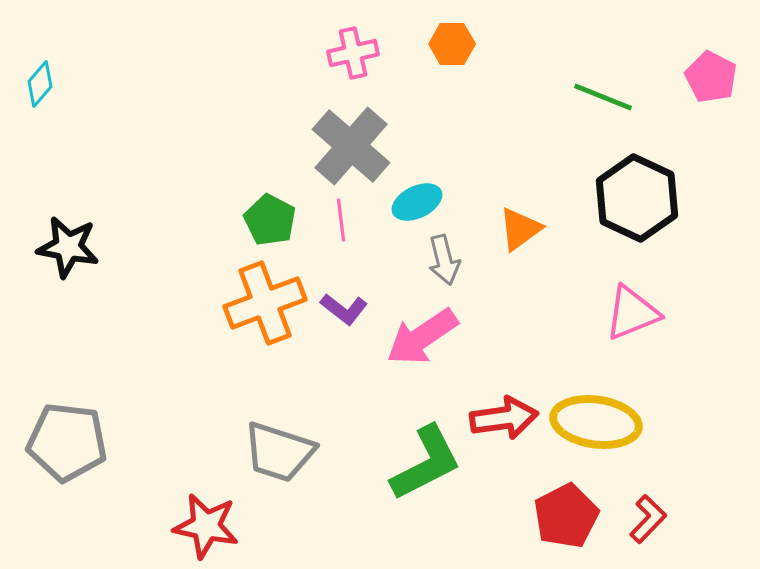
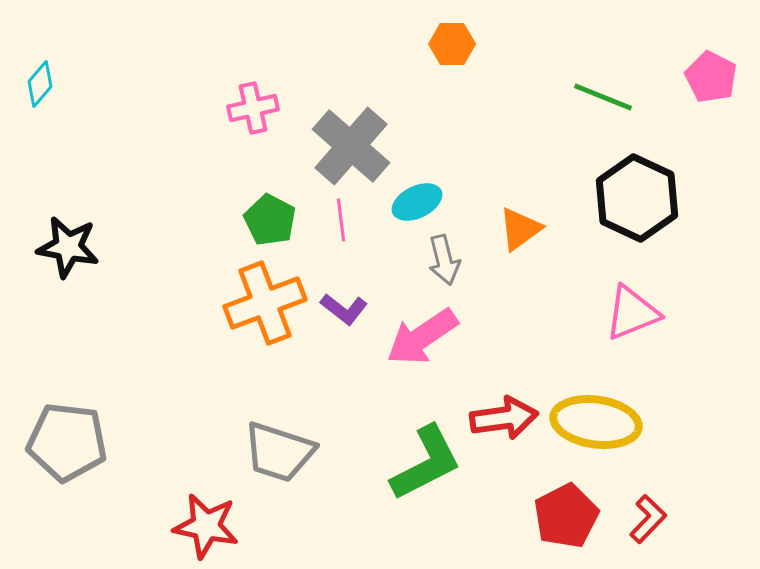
pink cross: moved 100 px left, 55 px down
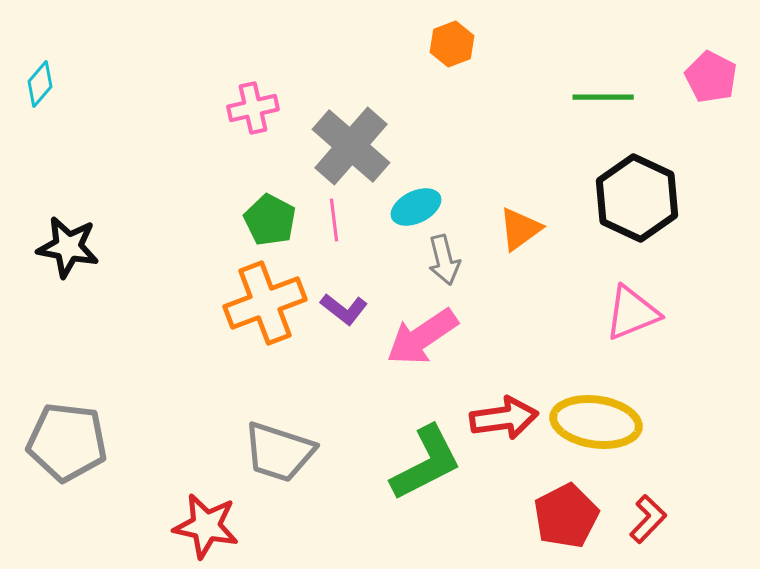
orange hexagon: rotated 21 degrees counterclockwise
green line: rotated 22 degrees counterclockwise
cyan ellipse: moved 1 px left, 5 px down
pink line: moved 7 px left
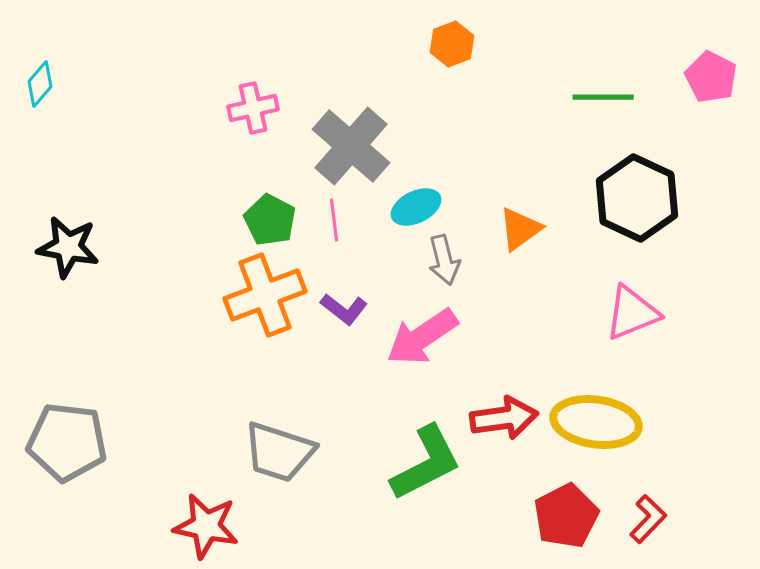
orange cross: moved 8 px up
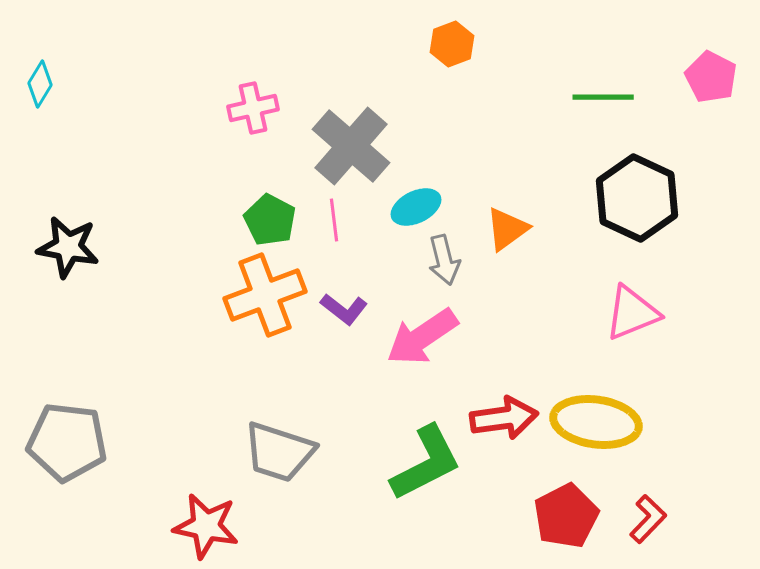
cyan diamond: rotated 9 degrees counterclockwise
orange triangle: moved 13 px left
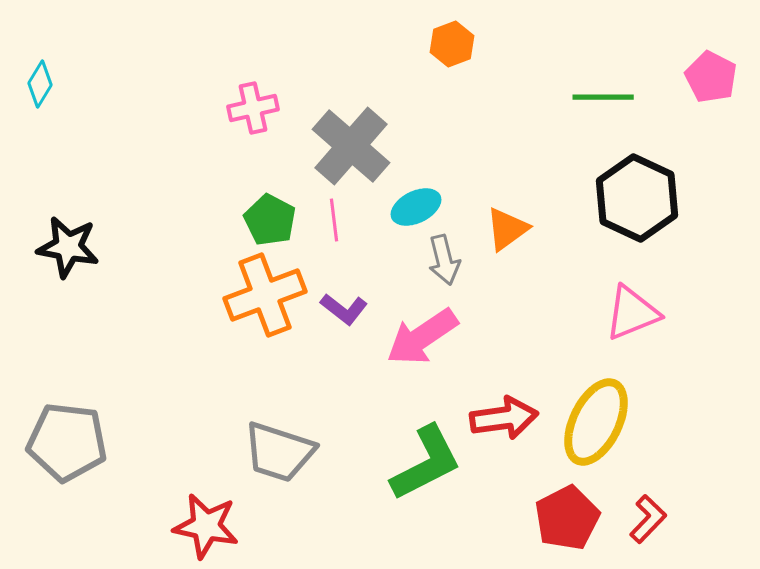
yellow ellipse: rotated 72 degrees counterclockwise
red pentagon: moved 1 px right, 2 px down
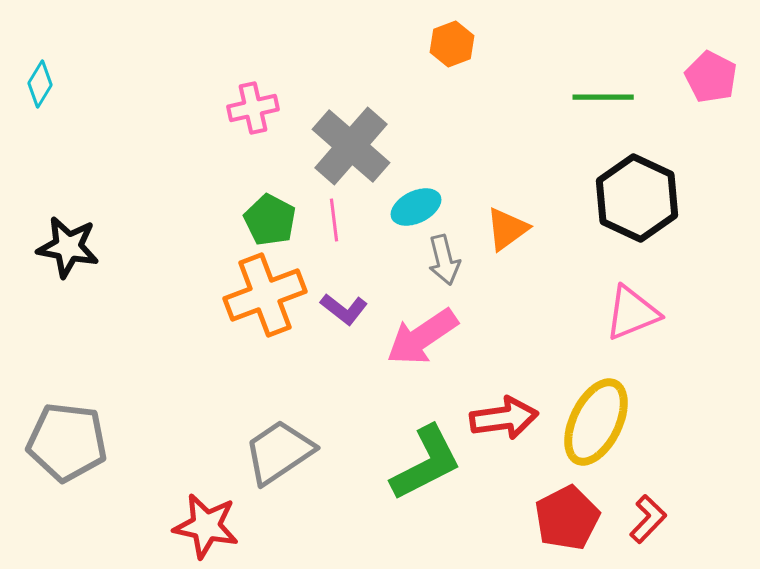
gray trapezoid: rotated 128 degrees clockwise
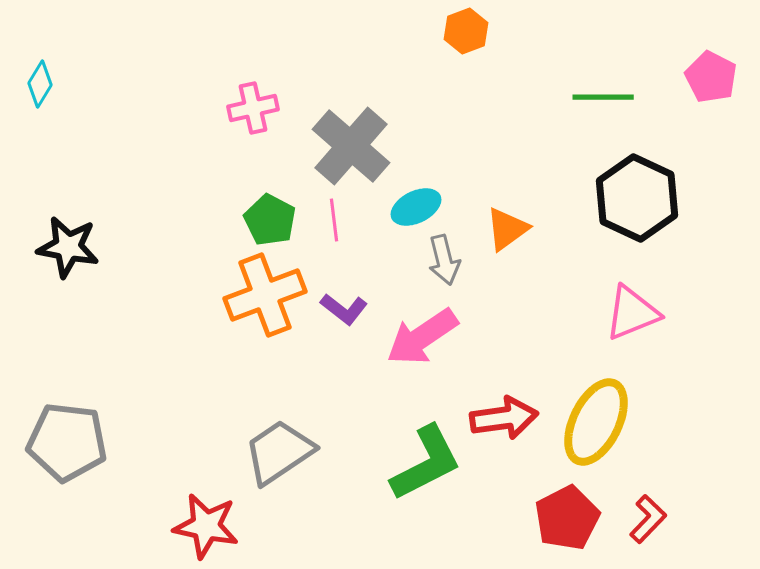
orange hexagon: moved 14 px right, 13 px up
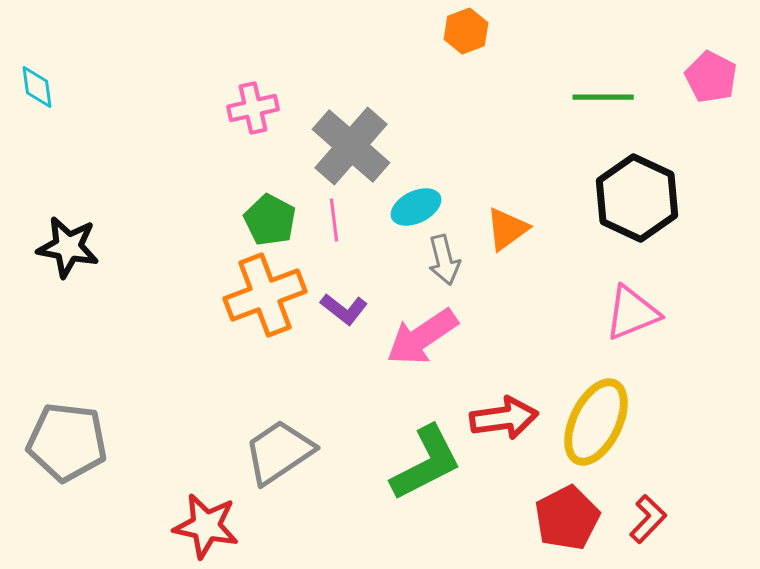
cyan diamond: moved 3 px left, 3 px down; rotated 39 degrees counterclockwise
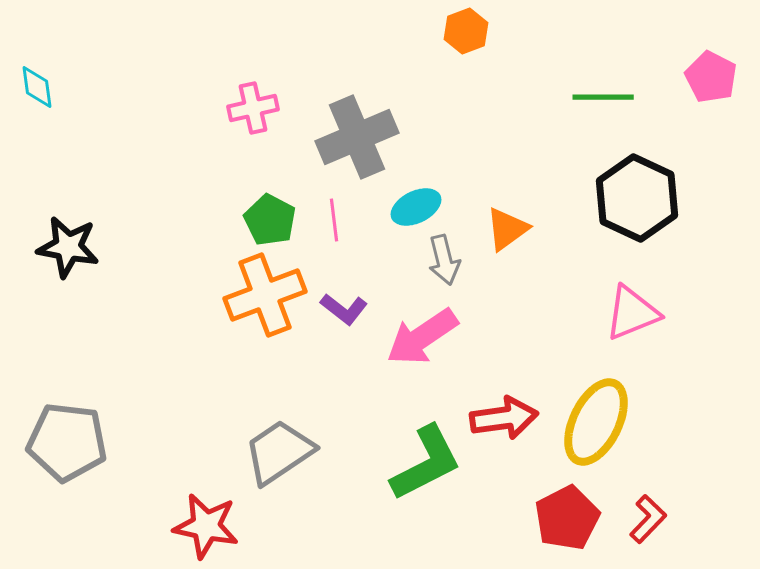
gray cross: moved 6 px right, 9 px up; rotated 26 degrees clockwise
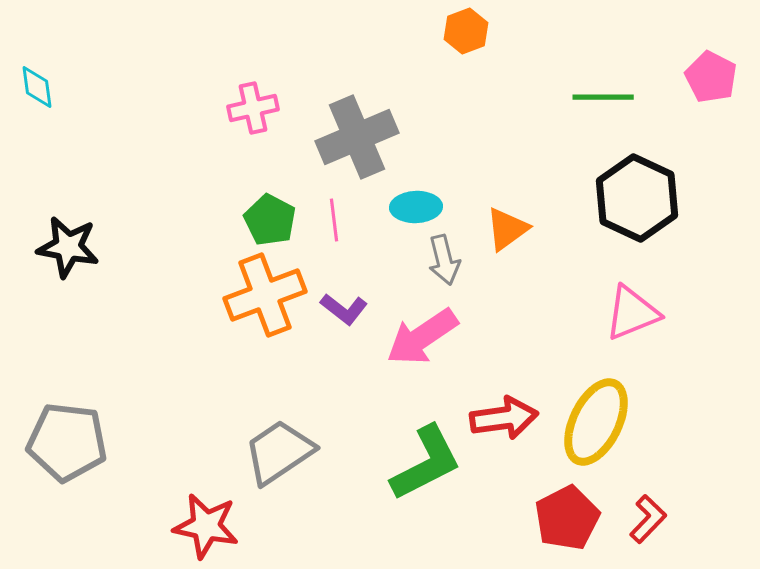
cyan ellipse: rotated 24 degrees clockwise
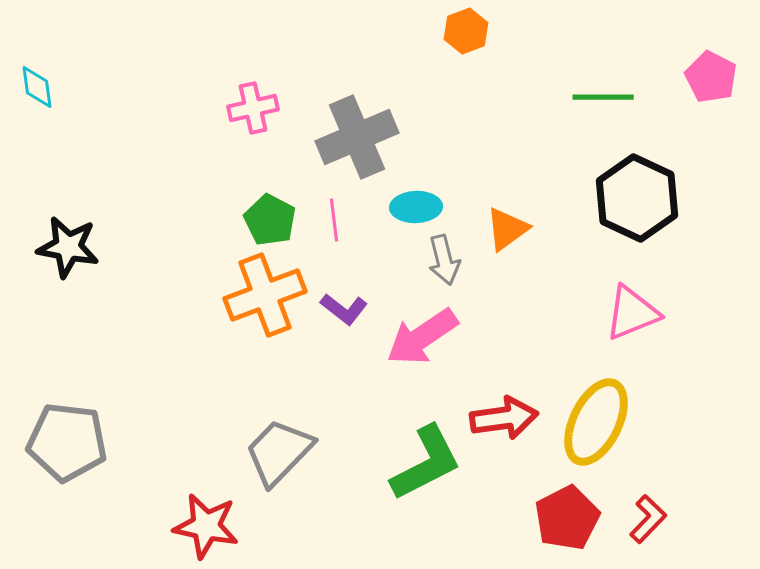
gray trapezoid: rotated 12 degrees counterclockwise
